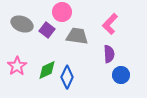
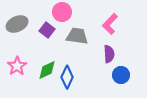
gray ellipse: moved 5 px left; rotated 45 degrees counterclockwise
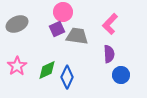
pink circle: moved 1 px right
purple square: moved 10 px right, 1 px up; rotated 28 degrees clockwise
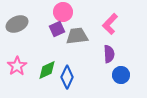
gray trapezoid: rotated 15 degrees counterclockwise
